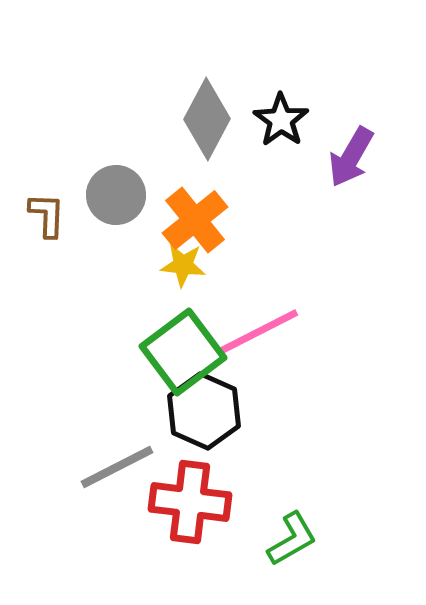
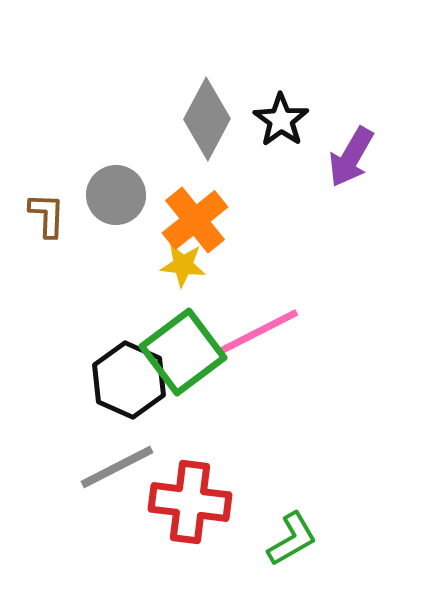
black hexagon: moved 75 px left, 31 px up
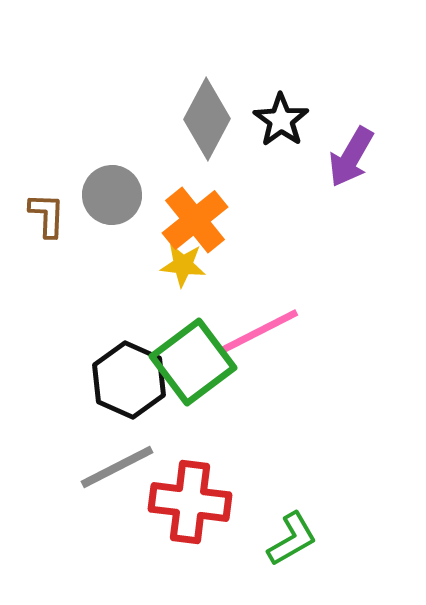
gray circle: moved 4 px left
green square: moved 10 px right, 10 px down
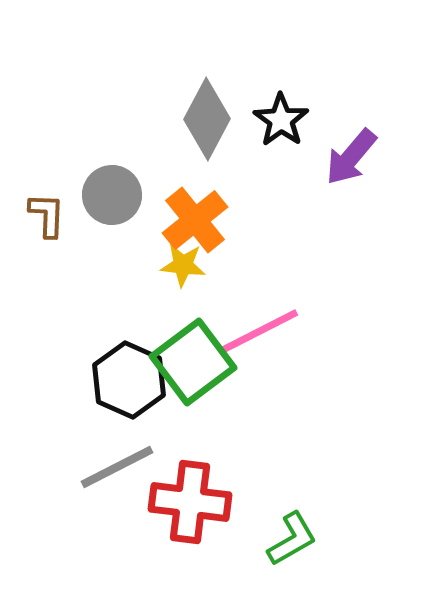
purple arrow: rotated 10 degrees clockwise
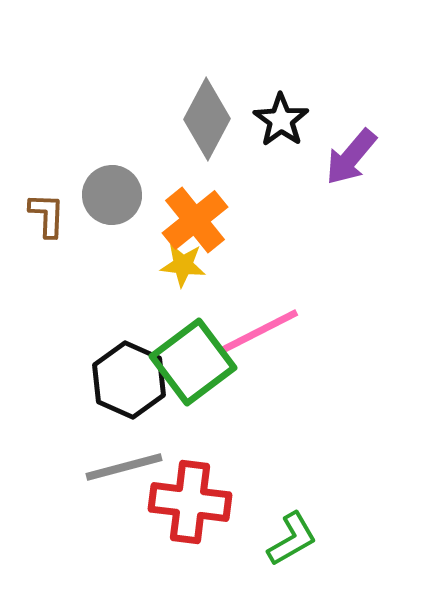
gray line: moved 7 px right; rotated 12 degrees clockwise
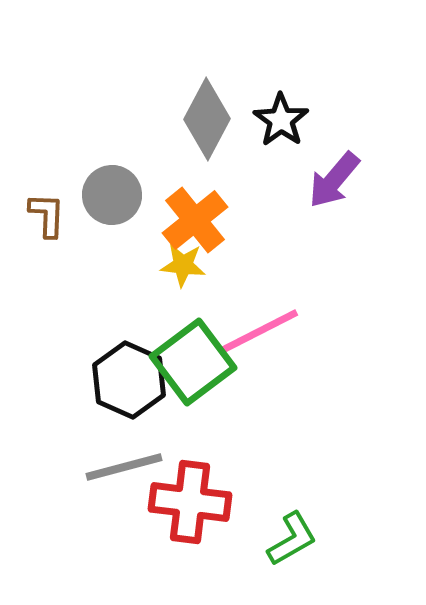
purple arrow: moved 17 px left, 23 px down
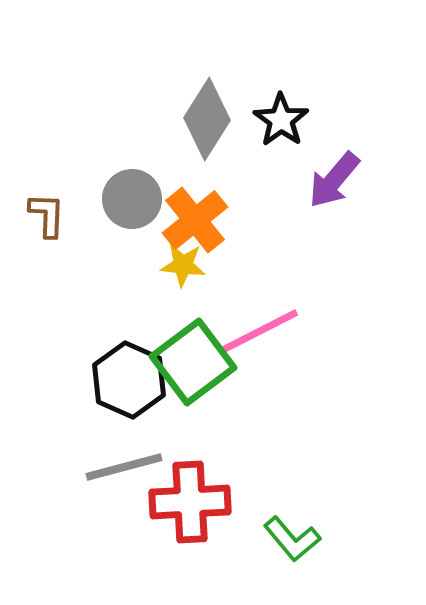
gray diamond: rotated 4 degrees clockwise
gray circle: moved 20 px right, 4 px down
red cross: rotated 10 degrees counterclockwise
green L-shape: rotated 80 degrees clockwise
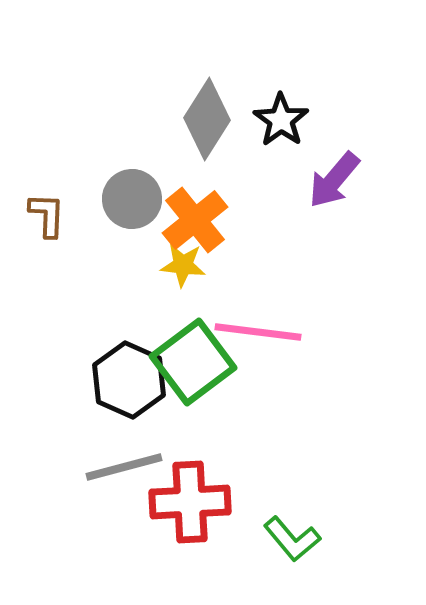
pink line: rotated 34 degrees clockwise
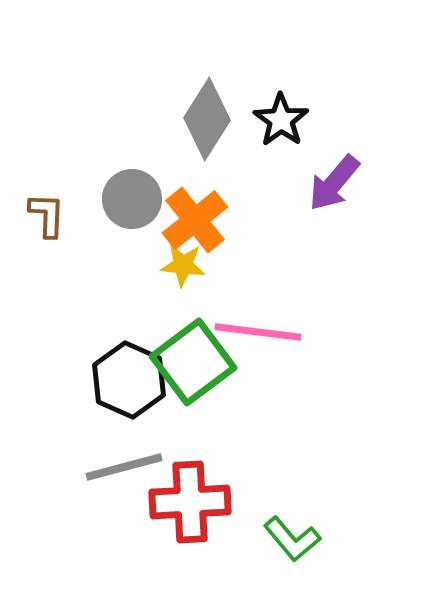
purple arrow: moved 3 px down
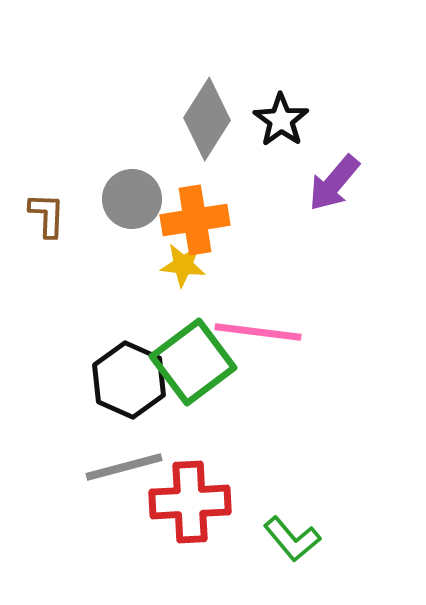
orange cross: rotated 30 degrees clockwise
